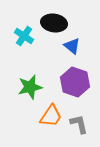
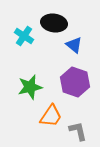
blue triangle: moved 2 px right, 1 px up
gray L-shape: moved 1 px left, 7 px down
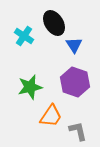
black ellipse: rotated 50 degrees clockwise
blue triangle: rotated 18 degrees clockwise
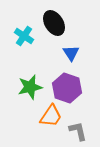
blue triangle: moved 3 px left, 8 px down
purple hexagon: moved 8 px left, 6 px down
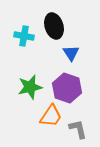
black ellipse: moved 3 px down; rotated 15 degrees clockwise
cyan cross: rotated 24 degrees counterclockwise
gray L-shape: moved 2 px up
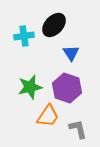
black ellipse: moved 1 px up; rotated 60 degrees clockwise
cyan cross: rotated 18 degrees counterclockwise
orange trapezoid: moved 3 px left
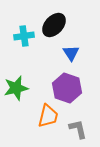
green star: moved 14 px left, 1 px down
orange trapezoid: rotated 20 degrees counterclockwise
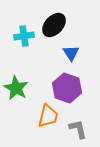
green star: rotated 30 degrees counterclockwise
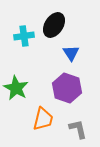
black ellipse: rotated 10 degrees counterclockwise
orange trapezoid: moved 5 px left, 3 px down
